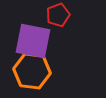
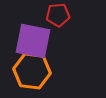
red pentagon: rotated 15 degrees clockwise
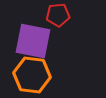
orange hexagon: moved 4 px down
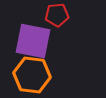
red pentagon: moved 1 px left
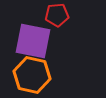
orange hexagon: rotated 6 degrees clockwise
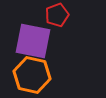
red pentagon: rotated 15 degrees counterclockwise
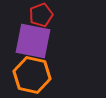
red pentagon: moved 16 px left
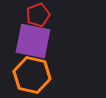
red pentagon: moved 3 px left
